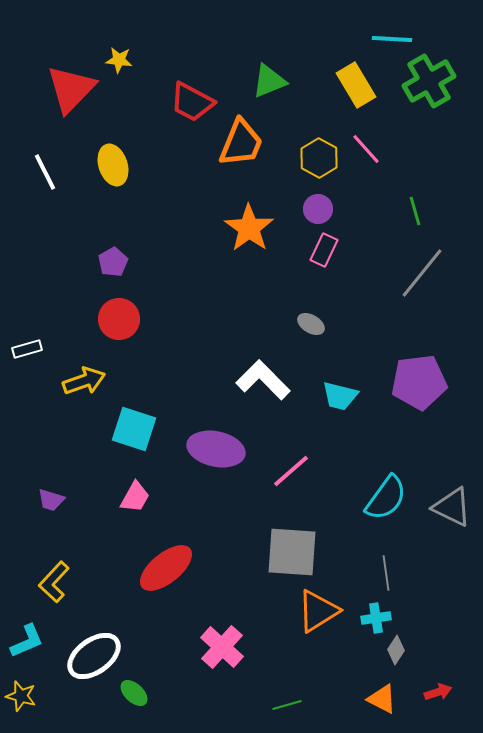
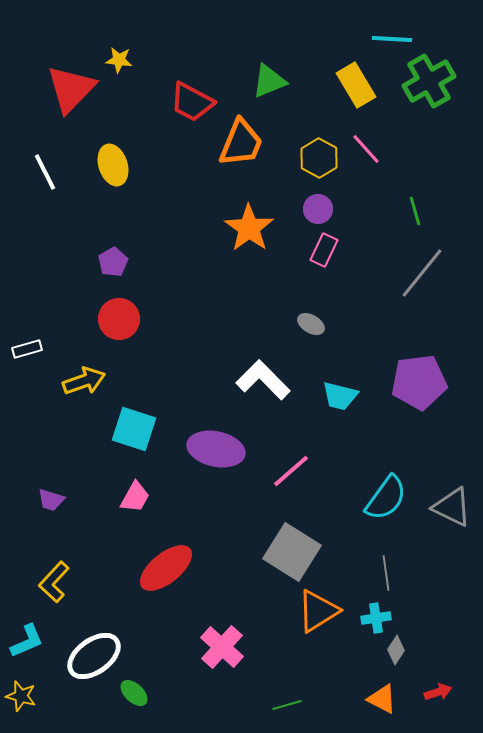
gray square at (292, 552): rotated 28 degrees clockwise
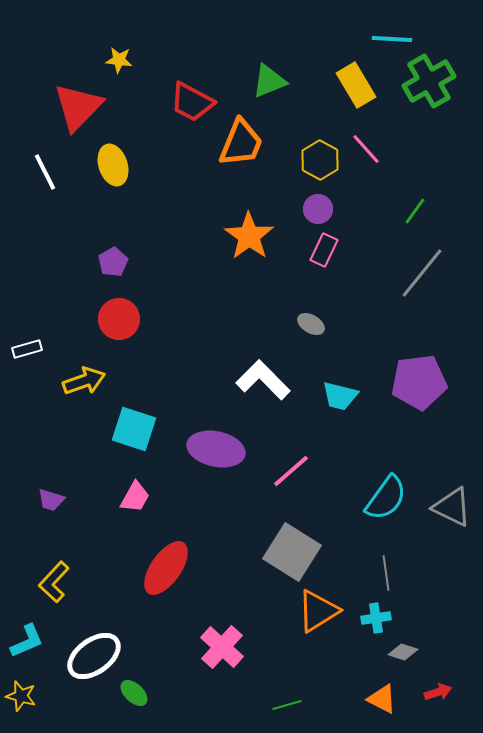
red triangle at (71, 89): moved 7 px right, 18 px down
yellow hexagon at (319, 158): moved 1 px right, 2 px down
green line at (415, 211): rotated 52 degrees clockwise
orange star at (249, 228): moved 8 px down
red ellipse at (166, 568): rotated 16 degrees counterclockwise
gray diamond at (396, 650): moved 7 px right, 2 px down; rotated 76 degrees clockwise
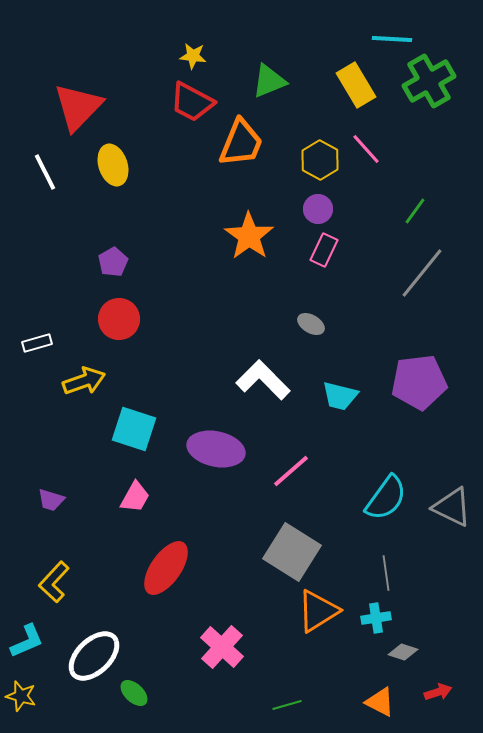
yellow star at (119, 60): moved 74 px right, 4 px up
white rectangle at (27, 349): moved 10 px right, 6 px up
white ellipse at (94, 656): rotated 8 degrees counterclockwise
orange triangle at (382, 699): moved 2 px left, 3 px down
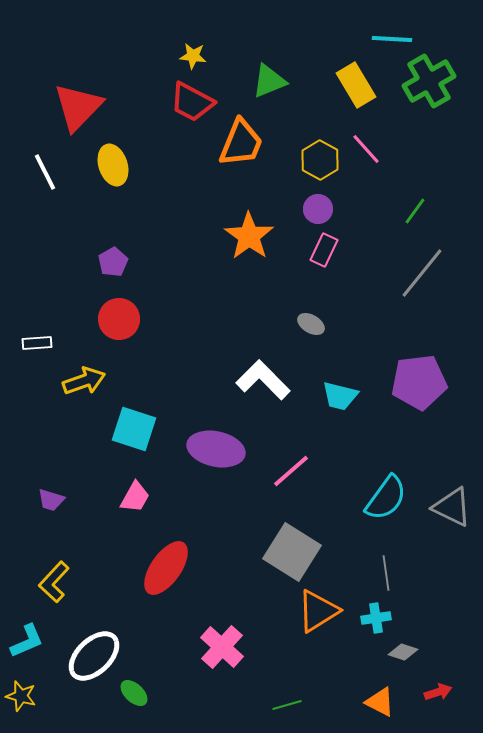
white rectangle at (37, 343): rotated 12 degrees clockwise
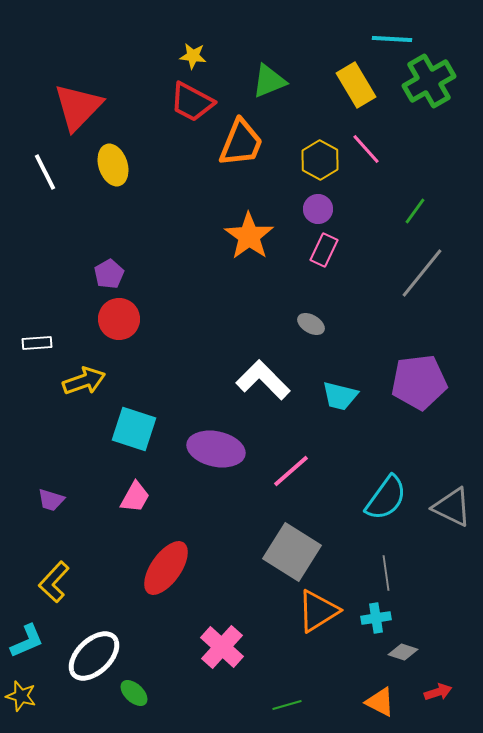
purple pentagon at (113, 262): moved 4 px left, 12 px down
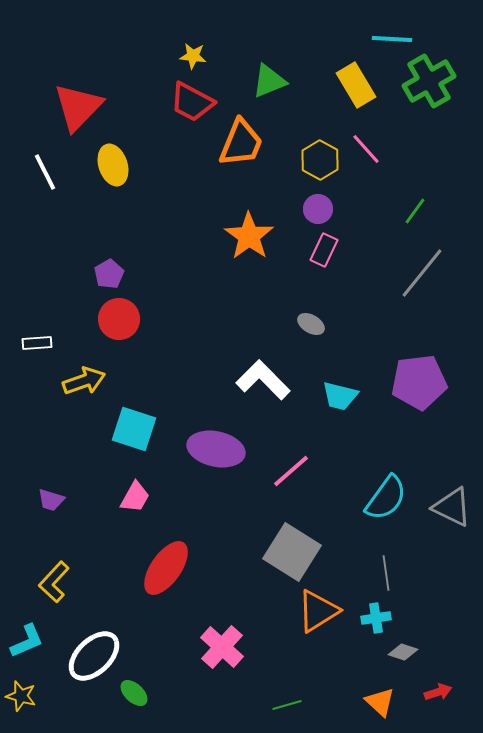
orange triangle at (380, 702): rotated 16 degrees clockwise
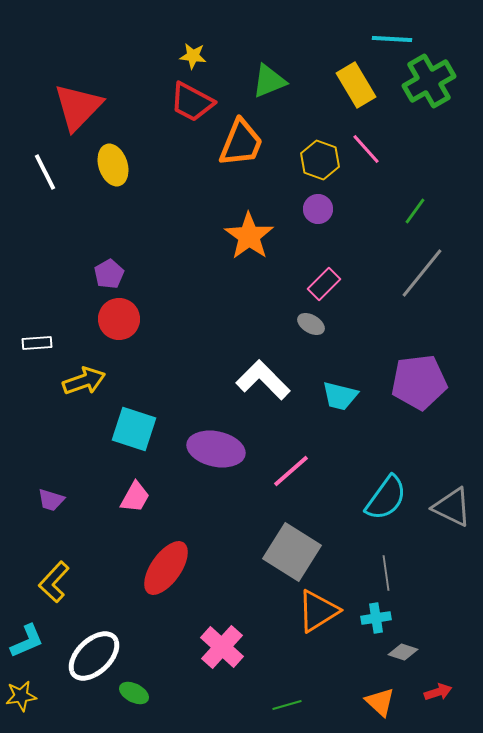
yellow hexagon at (320, 160): rotated 9 degrees counterclockwise
pink rectangle at (324, 250): moved 34 px down; rotated 20 degrees clockwise
green ellipse at (134, 693): rotated 16 degrees counterclockwise
yellow star at (21, 696): rotated 24 degrees counterclockwise
